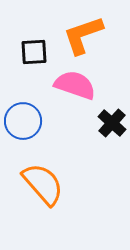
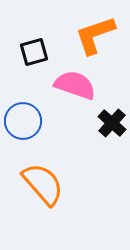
orange L-shape: moved 12 px right
black square: rotated 12 degrees counterclockwise
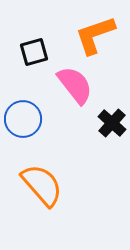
pink semicircle: rotated 33 degrees clockwise
blue circle: moved 2 px up
orange semicircle: moved 1 px left, 1 px down
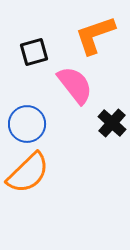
blue circle: moved 4 px right, 5 px down
orange semicircle: moved 14 px left, 12 px up; rotated 87 degrees clockwise
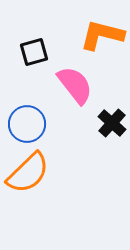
orange L-shape: moved 7 px right; rotated 33 degrees clockwise
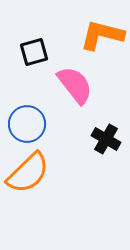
black cross: moved 6 px left, 16 px down; rotated 12 degrees counterclockwise
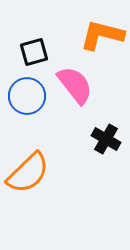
blue circle: moved 28 px up
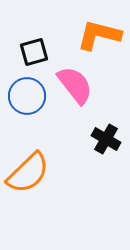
orange L-shape: moved 3 px left
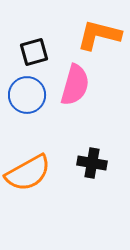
pink semicircle: rotated 54 degrees clockwise
blue circle: moved 1 px up
black cross: moved 14 px left, 24 px down; rotated 20 degrees counterclockwise
orange semicircle: rotated 15 degrees clockwise
